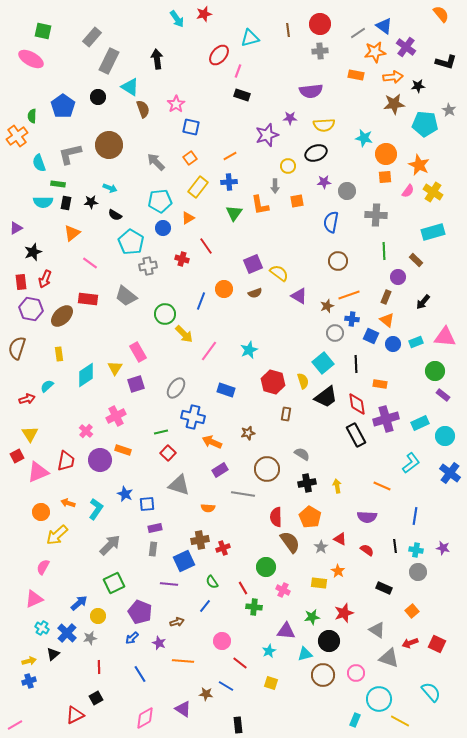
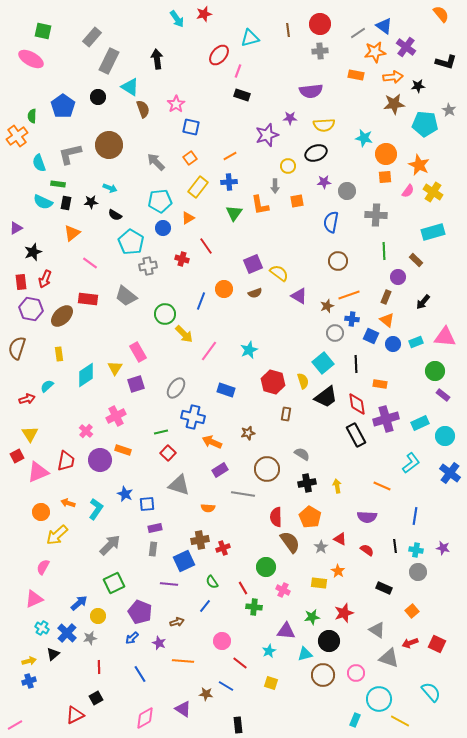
cyan semicircle at (43, 202): rotated 24 degrees clockwise
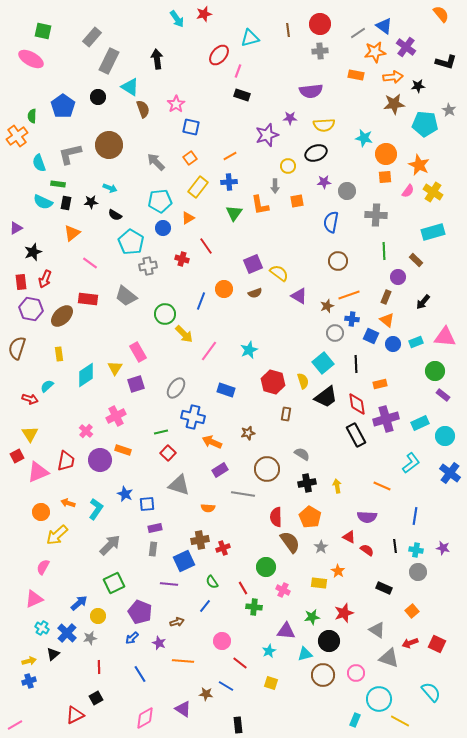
orange rectangle at (380, 384): rotated 24 degrees counterclockwise
red arrow at (27, 399): moved 3 px right; rotated 35 degrees clockwise
red triangle at (340, 539): moved 9 px right, 2 px up
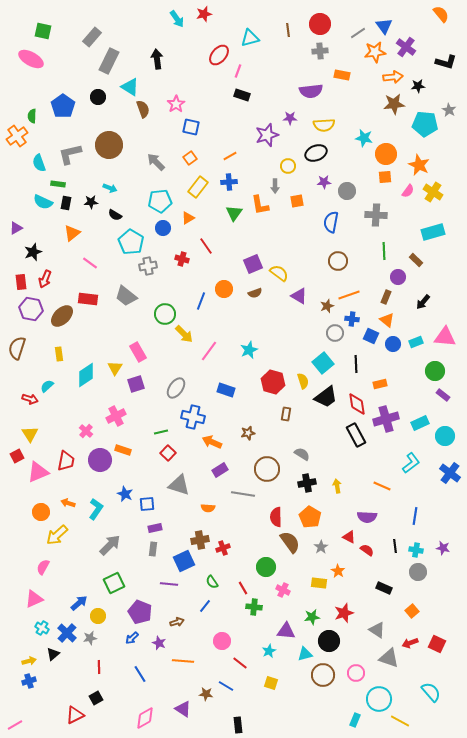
blue triangle at (384, 26): rotated 18 degrees clockwise
orange rectangle at (356, 75): moved 14 px left
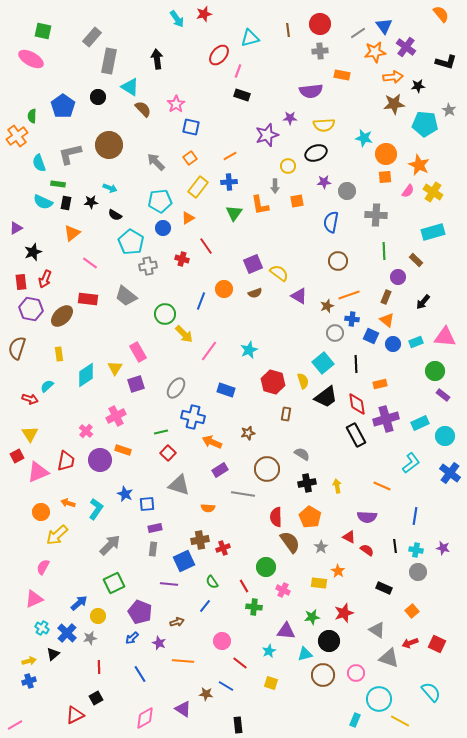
gray rectangle at (109, 61): rotated 15 degrees counterclockwise
brown semicircle at (143, 109): rotated 24 degrees counterclockwise
red line at (243, 588): moved 1 px right, 2 px up
